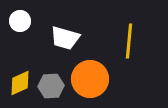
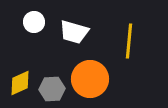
white circle: moved 14 px right, 1 px down
white trapezoid: moved 9 px right, 6 px up
gray hexagon: moved 1 px right, 3 px down
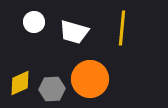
yellow line: moved 7 px left, 13 px up
